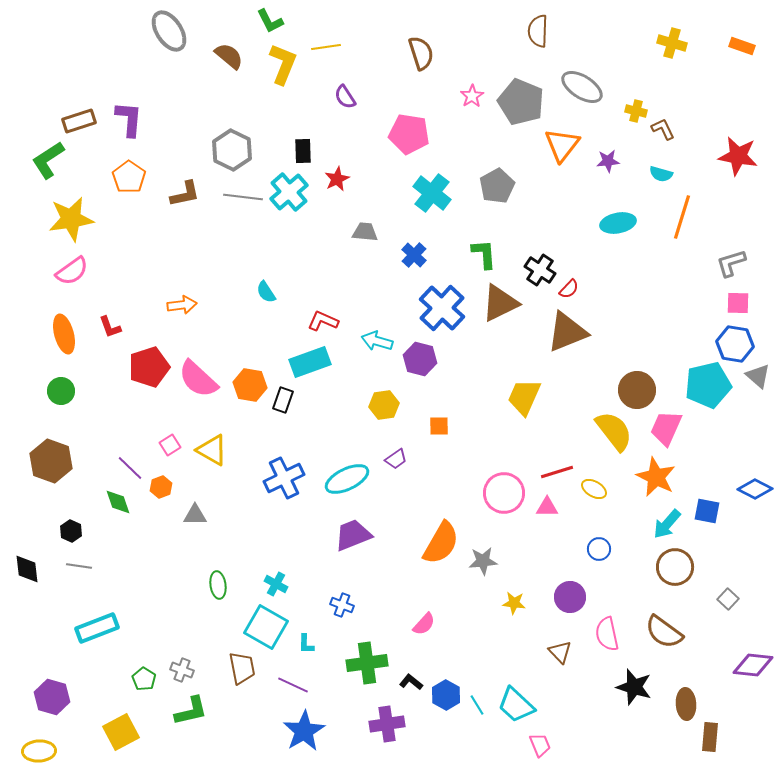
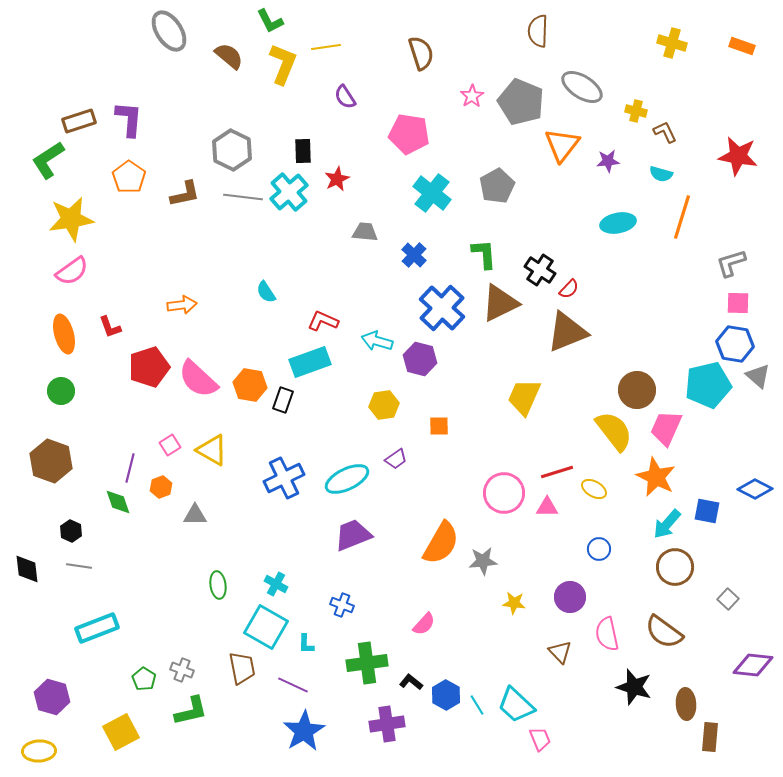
brown L-shape at (663, 129): moved 2 px right, 3 px down
purple line at (130, 468): rotated 60 degrees clockwise
pink trapezoid at (540, 745): moved 6 px up
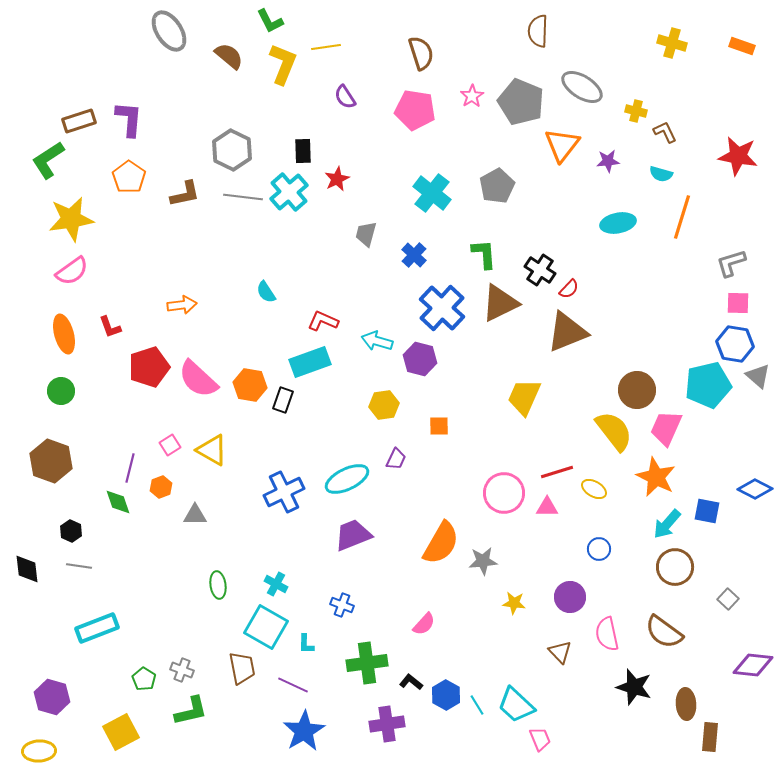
pink pentagon at (409, 134): moved 6 px right, 24 px up
gray trapezoid at (365, 232): moved 1 px right, 2 px down; rotated 80 degrees counterclockwise
purple trapezoid at (396, 459): rotated 30 degrees counterclockwise
blue cross at (284, 478): moved 14 px down
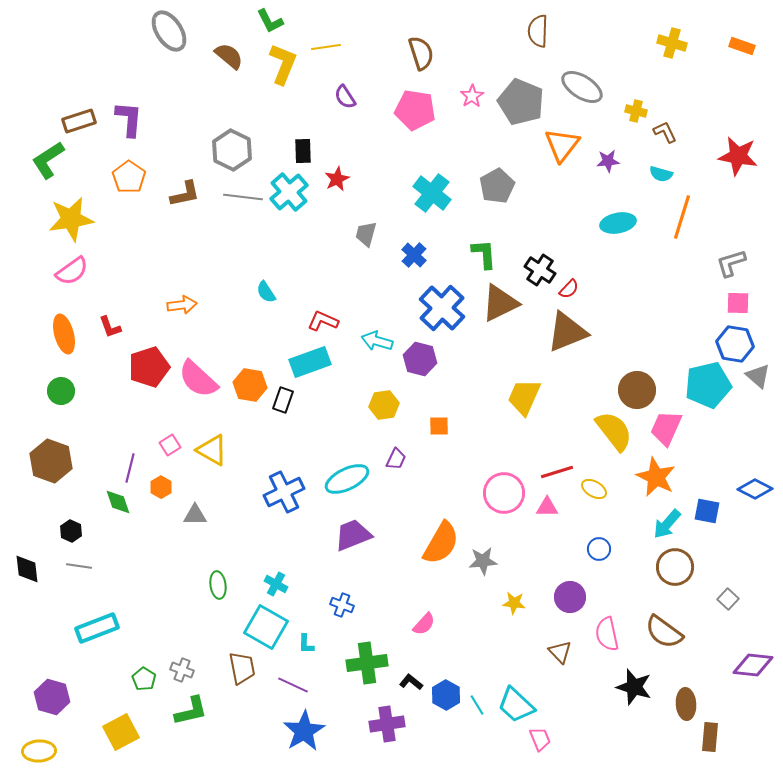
orange hexagon at (161, 487): rotated 10 degrees counterclockwise
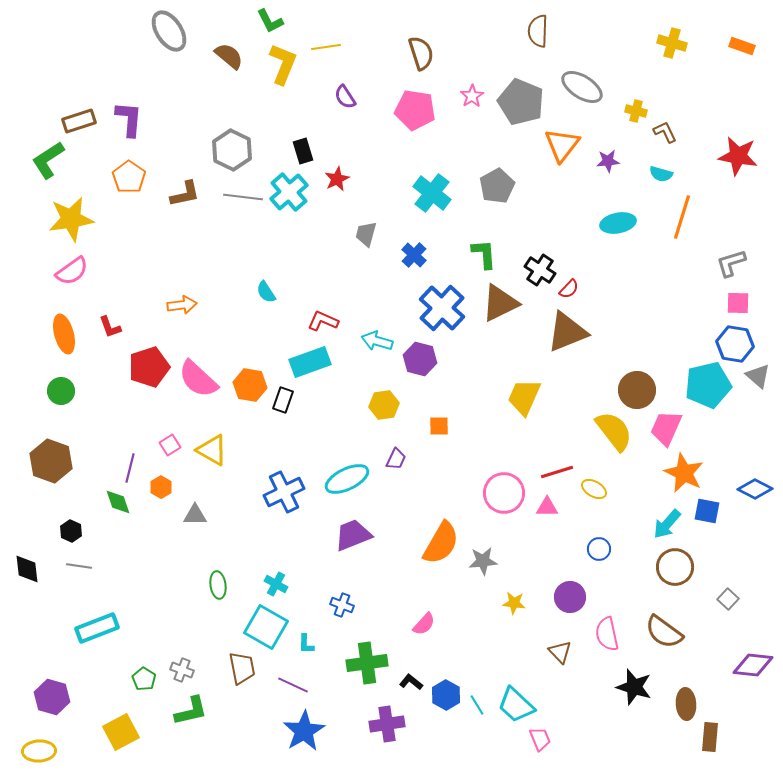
black rectangle at (303, 151): rotated 15 degrees counterclockwise
orange star at (656, 477): moved 28 px right, 4 px up
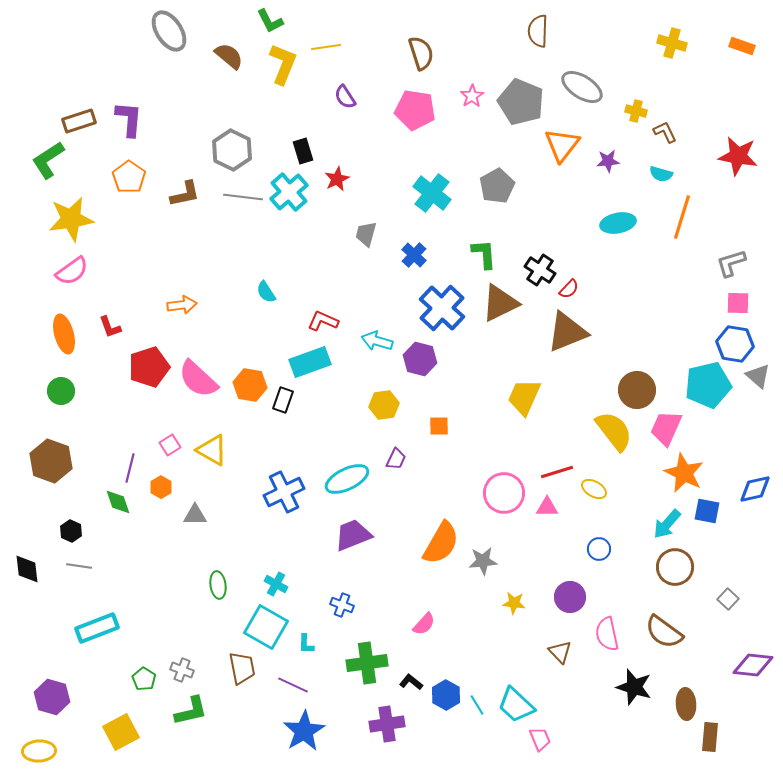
blue diamond at (755, 489): rotated 40 degrees counterclockwise
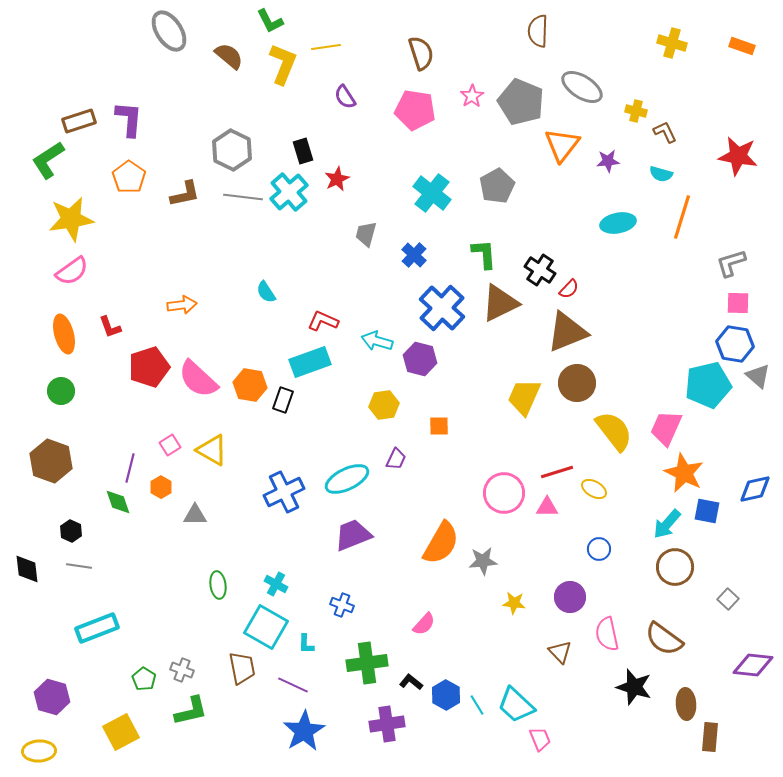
brown circle at (637, 390): moved 60 px left, 7 px up
brown semicircle at (664, 632): moved 7 px down
